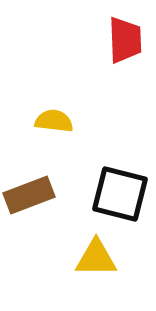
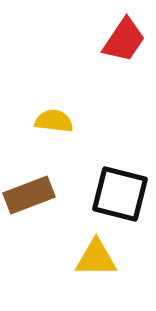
red trapezoid: moved 1 px left; rotated 36 degrees clockwise
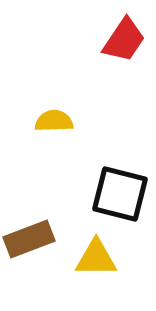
yellow semicircle: rotated 9 degrees counterclockwise
brown rectangle: moved 44 px down
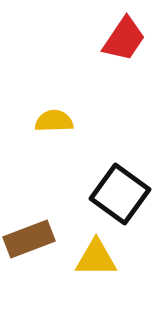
red trapezoid: moved 1 px up
black square: rotated 22 degrees clockwise
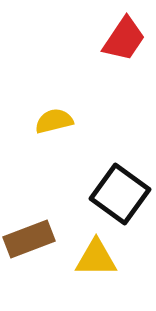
yellow semicircle: rotated 12 degrees counterclockwise
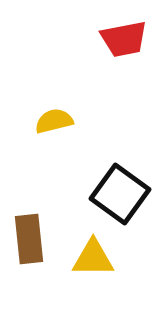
red trapezoid: rotated 45 degrees clockwise
brown rectangle: rotated 75 degrees counterclockwise
yellow triangle: moved 3 px left
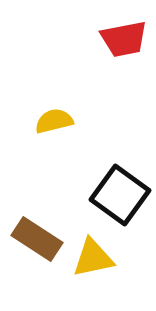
black square: moved 1 px down
brown rectangle: moved 8 px right; rotated 51 degrees counterclockwise
yellow triangle: rotated 12 degrees counterclockwise
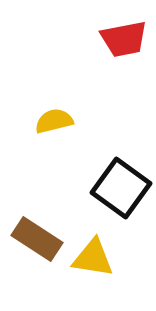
black square: moved 1 px right, 7 px up
yellow triangle: rotated 21 degrees clockwise
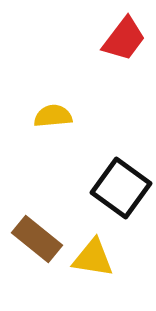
red trapezoid: rotated 42 degrees counterclockwise
yellow semicircle: moved 1 px left, 5 px up; rotated 9 degrees clockwise
brown rectangle: rotated 6 degrees clockwise
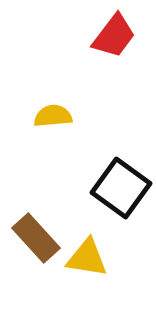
red trapezoid: moved 10 px left, 3 px up
brown rectangle: moved 1 px left, 1 px up; rotated 9 degrees clockwise
yellow triangle: moved 6 px left
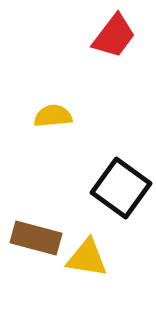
brown rectangle: rotated 33 degrees counterclockwise
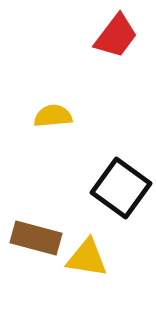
red trapezoid: moved 2 px right
